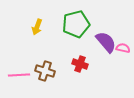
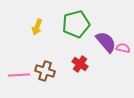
red cross: rotated 14 degrees clockwise
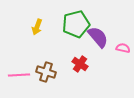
purple semicircle: moved 8 px left, 5 px up
brown cross: moved 1 px right, 1 px down
